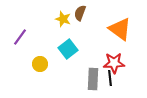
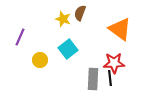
purple line: rotated 12 degrees counterclockwise
yellow circle: moved 4 px up
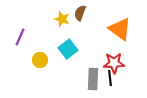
yellow star: moved 1 px left
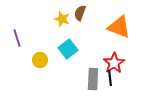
orange triangle: moved 1 px left, 2 px up; rotated 15 degrees counterclockwise
purple line: moved 3 px left, 1 px down; rotated 42 degrees counterclockwise
red star: rotated 30 degrees counterclockwise
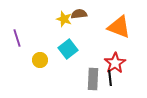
brown semicircle: moved 1 px left, 1 px down; rotated 63 degrees clockwise
yellow star: moved 2 px right
red star: moved 1 px right
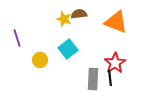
orange triangle: moved 3 px left, 5 px up
